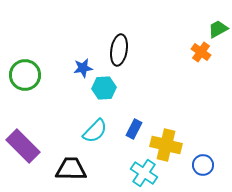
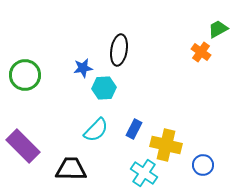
cyan semicircle: moved 1 px right, 1 px up
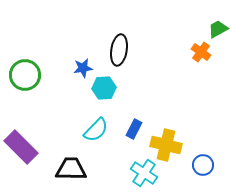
purple rectangle: moved 2 px left, 1 px down
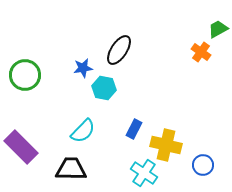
black ellipse: rotated 24 degrees clockwise
cyan hexagon: rotated 15 degrees clockwise
cyan semicircle: moved 13 px left, 1 px down
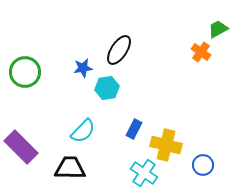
green circle: moved 3 px up
cyan hexagon: moved 3 px right; rotated 20 degrees counterclockwise
black trapezoid: moved 1 px left, 1 px up
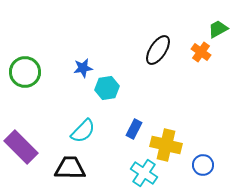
black ellipse: moved 39 px right
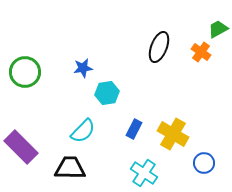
black ellipse: moved 1 px right, 3 px up; rotated 12 degrees counterclockwise
cyan hexagon: moved 5 px down
yellow cross: moved 7 px right, 11 px up; rotated 16 degrees clockwise
blue circle: moved 1 px right, 2 px up
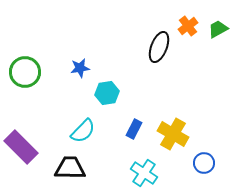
orange cross: moved 13 px left, 26 px up; rotated 18 degrees clockwise
blue star: moved 3 px left
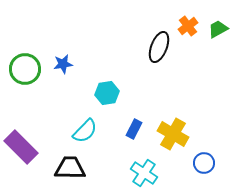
blue star: moved 17 px left, 4 px up
green circle: moved 3 px up
cyan semicircle: moved 2 px right
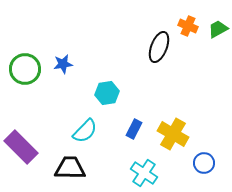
orange cross: rotated 30 degrees counterclockwise
